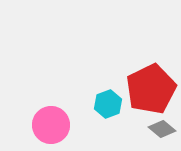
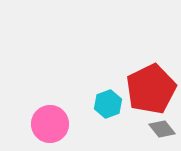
pink circle: moved 1 px left, 1 px up
gray diamond: rotated 12 degrees clockwise
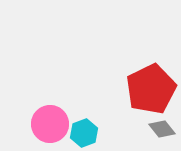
cyan hexagon: moved 24 px left, 29 px down
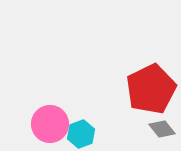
cyan hexagon: moved 3 px left, 1 px down
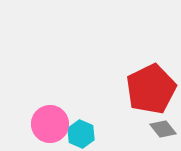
gray diamond: moved 1 px right
cyan hexagon: rotated 16 degrees counterclockwise
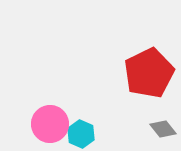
red pentagon: moved 2 px left, 16 px up
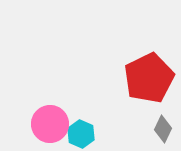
red pentagon: moved 5 px down
gray diamond: rotated 64 degrees clockwise
